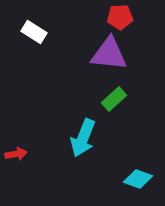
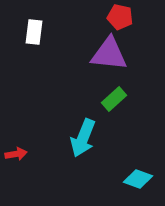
red pentagon: rotated 15 degrees clockwise
white rectangle: rotated 65 degrees clockwise
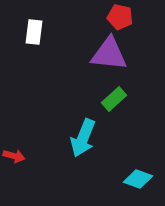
red arrow: moved 2 px left, 2 px down; rotated 25 degrees clockwise
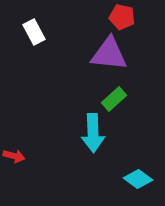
red pentagon: moved 2 px right
white rectangle: rotated 35 degrees counterclockwise
cyan arrow: moved 10 px right, 5 px up; rotated 24 degrees counterclockwise
cyan diamond: rotated 16 degrees clockwise
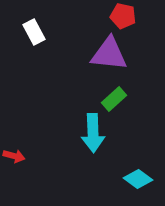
red pentagon: moved 1 px right, 1 px up
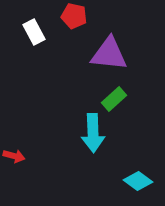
red pentagon: moved 49 px left
cyan diamond: moved 2 px down
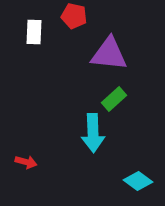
white rectangle: rotated 30 degrees clockwise
red arrow: moved 12 px right, 6 px down
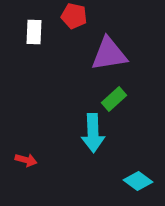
purple triangle: rotated 15 degrees counterclockwise
red arrow: moved 2 px up
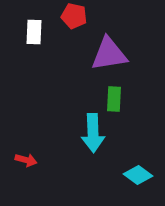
green rectangle: rotated 45 degrees counterclockwise
cyan diamond: moved 6 px up
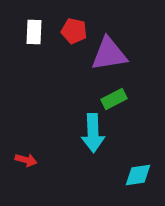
red pentagon: moved 15 px down
green rectangle: rotated 60 degrees clockwise
cyan diamond: rotated 44 degrees counterclockwise
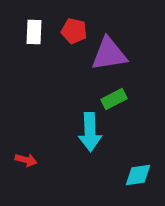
cyan arrow: moved 3 px left, 1 px up
